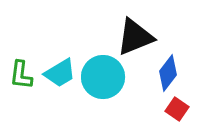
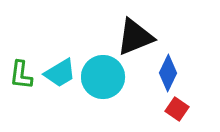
blue diamond: rotated 12 degrees counterclockwise
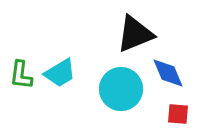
black triangle: moved 3 px up
blue diamond: rotated 48 degrees counterclockwise
cyan circle: moved 18 px right, 12 px down
red square: moved 1 px right, 5 px down; rotated 30 degrees counterclockwise
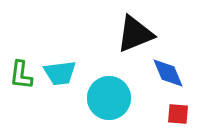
cyan trapezoid: rotated 24 degrees clockwise
cyan circle: moved 12 px left, 9 px down
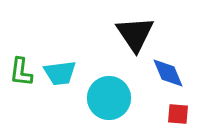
black triangle: rotated 42 degrees counterclockwise
green L-shape: moved 3 px up
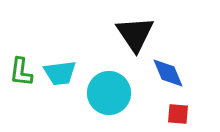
cyan circle: moved 5 px up
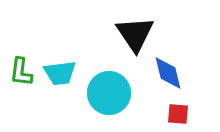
blue diamond: rotated 9 degrees clockwise
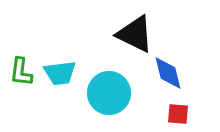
black triangle: rotated 30 degrees counterclockwise
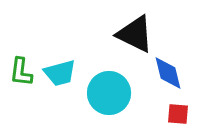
cyan trapezoid: rotated 8 degrees counterclockwise
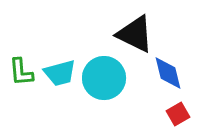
green L-shape: rotated 12 degrees counterclockwise
cyan circle: moved 5 px left, 15 px up
red square: rotated 35 degrees counterclockwise
